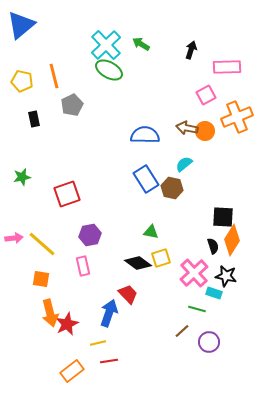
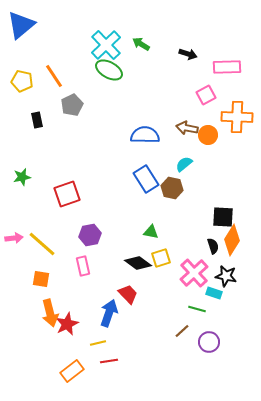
black arrow at (191, 50): moved 3 px left, 4 px down; rotated 90 degrees clockwise
orange line at (54, 76): rotated 20 degrees counterclockwise
orange cross at (237, 117): rotated 24 degrees clockwise
black rectangle at (34, 119): moved 3 px right, 1 px down
orange circle at (205, 131): moved 3 px right, 4 px down
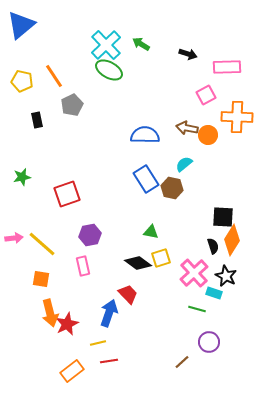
black star at (226, 276): rotated 15 degrees clockwise
brown line at (182, 331): moved 31 px down
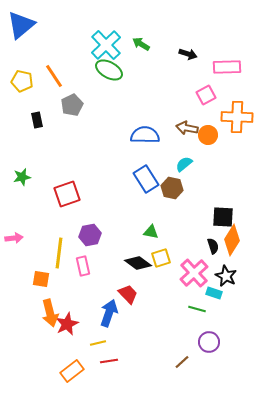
yellow line at (42, 244): moved 17 px right, 9 px down; rotated 56 degrees clockwise
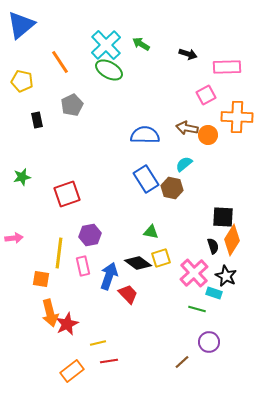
orange line at (54, 76): moved 6 px right, 14 px up
blue arrow at (109, 313): moved 37 px up
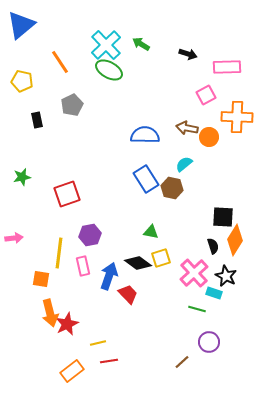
orange circle at (208, 135): moved 1 px right, 2 px down
orange diamond at (232, 240): moved 3 px right
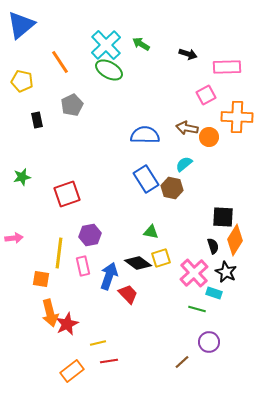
black star at (226, 276): moved 4 px up
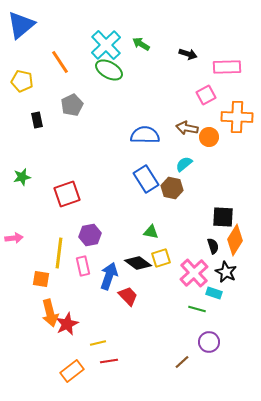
red trapezoid at (128, 294): moved 2 px down
